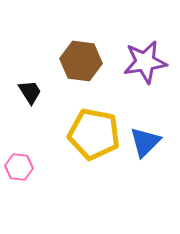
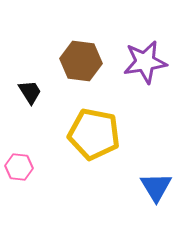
blue triangle: moved 11 px right, 45 px down; rotated 16 degrees counterclockwise
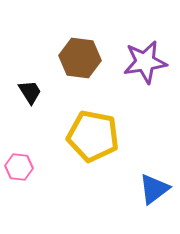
brown hexagon: moved 1 px left, 3 px up
yellow pentagon: moved 1 px left, 2 px down
blue triangle: moved 2 px left, 2 px down; rotated 24 degrees clockwise
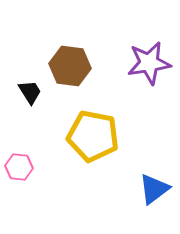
brown hexagon: moved 10 px left, 8 px down
purple star: moved 4 px right, 1 px down
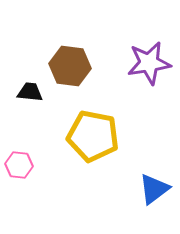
black trapezoid: rotated 52 degrees counterclockwise
pink hexagon: moved 2 px up
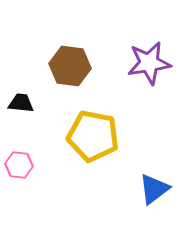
black trapezoid: moved 9 px left, 11 px down
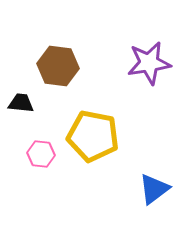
brown hexagon: moved 12 px left
pink hexagon: moved 22 px right, 11 px up
